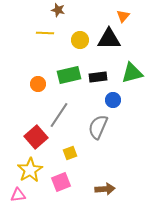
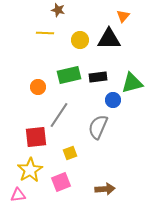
green triangle: moved 10 px down
orange circle: moved 3 px down
red square: rotated 35 degrees clockwise
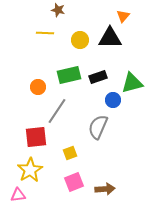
black triangle: moved 1 px right, 1 px up
black rectangle: rotated 12 degrees counterclockwise
gray line: moved 2 px left, 4 px up
pink square: moved 13 px right
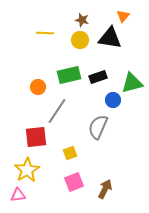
brown star: moved 24 px right, 10 px down
black triangle: rotated 10 degrees clockwise
yellow star: moved 3 px left
brown arrow: rotated 60 degrees counterclockwise
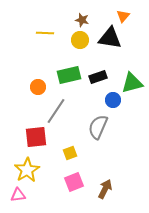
gray line: moved 1 px left
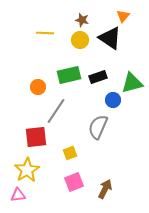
black triangle: rotated 25 degrees clockwise
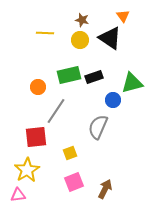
orange triangle: rotated 16 degrees counterclockwise
black rectangle: moved 4 px left
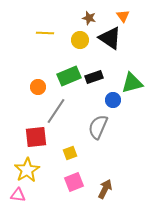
brown star: moved 7 px right, 2 px up
green rectangle: moved 1 px down; rotated 10 degrees counterclockwise
pink triangle: rotated 14 degrees clockwise
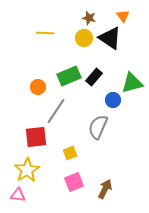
yellow circle: moved 4 px right, 2 px up
black rectangle: rotated 30 degrees counterclockwise
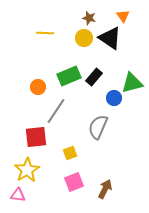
blue circle: moved 1 px right, 2 px up
